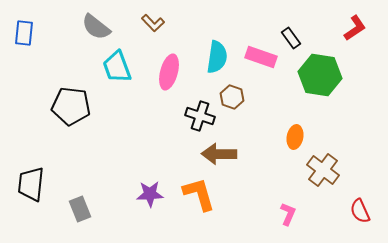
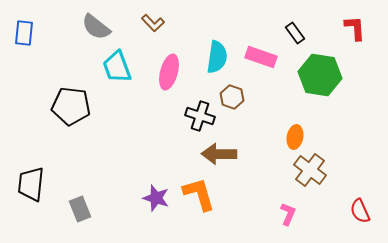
red L-shape: rotated 60 degrees counterclockwise
black rectangle: moved 4 px right, 5 px up
brown cross: moved 13 px left
purple star: moved 6 px right, 4 px down; rotated 20 degrees clockwise
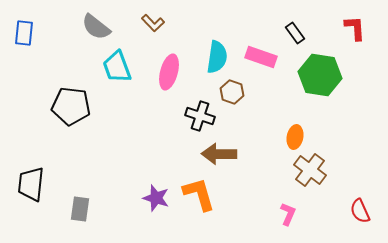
brown hexagon: moved 5 px up
gray rectangle: rotated 30 degrees clockwise
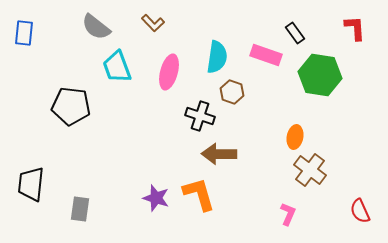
pink rectangle: moved 5 px right, 2 px up
